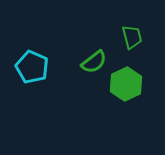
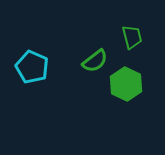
green semicircle: moved 1 px right, 1 px up
green hexagon: rotated 8 degrees counterclockwise
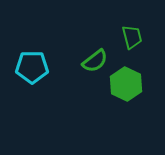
cyan pentagon: rotated 24 degrees counterclockwise
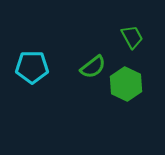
green trapezoid: rotated 15 degrees counterclockwise
green semicircle: moved 2 px left, 6 px down
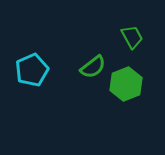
cyan pentagon: moved 3 px down; rotated 24 degrees counterclockwise
green hexagon: rotated 12 degrees clockwise
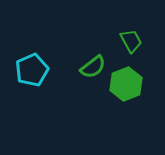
green trapezoid: moved 1 px left, 4 px down
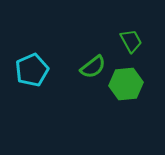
green hexagon: rotated 16 degrees clockwise
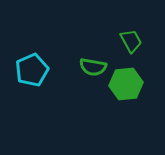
green semicircle: rotated 48 degrees clockwise
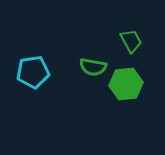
cyan pentagon: moved 1 px right, 2 px down; rotated 16 degrees clockwise
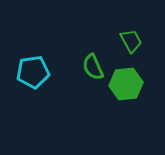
green semicircle: rotated 56 degrees clockwise
